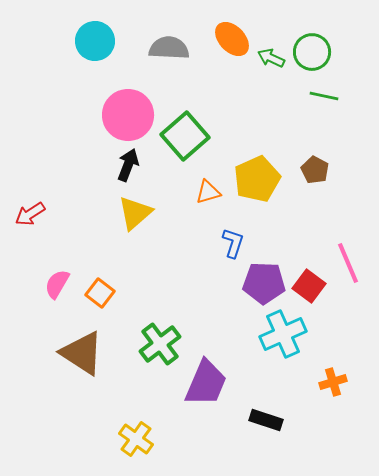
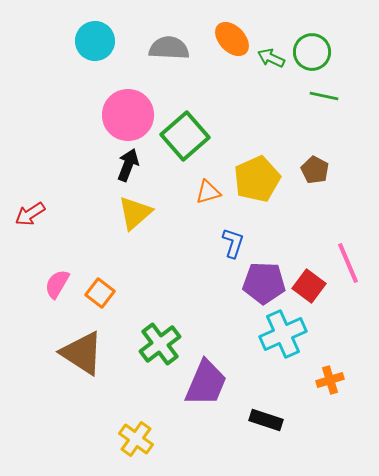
orange cross: moved 3 px left, 2 px up
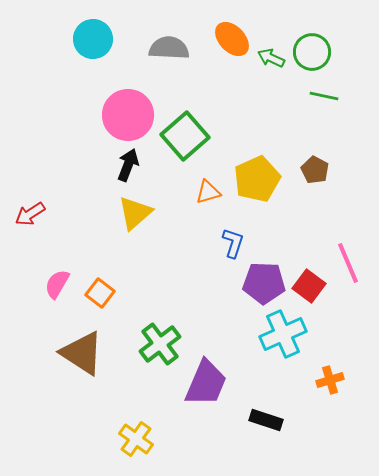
cyan circle: moved 2 px left, 2 px up
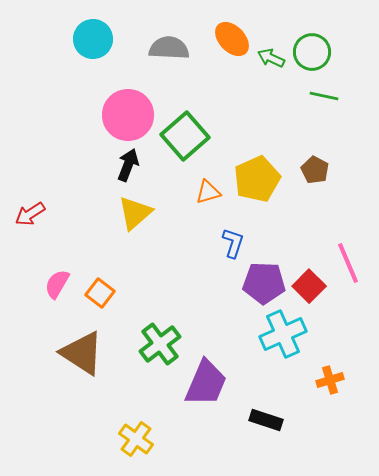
red square: rotated 8 degrees clockwise
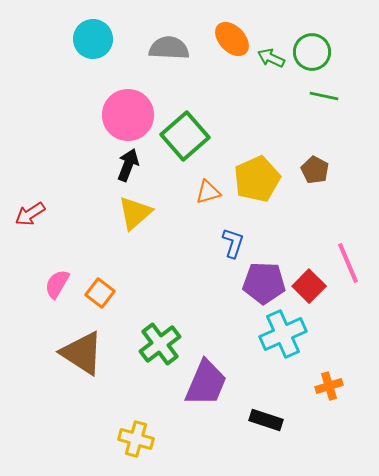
orange cross: moved 1 px left, 6 px down
yellow cross: rotated 20 degrees counterclockwise
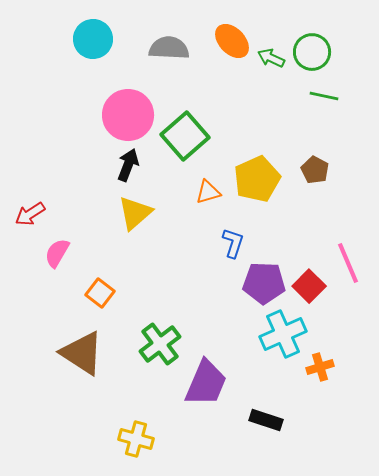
orange ellipse: moved 2 px down
pink semicircle: moved 31 px up
orange cross: moved 9 px left, 19 px up
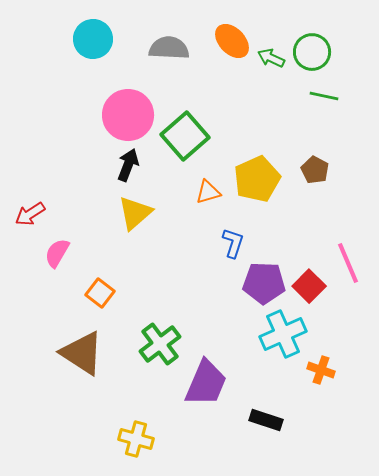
orange cross: moved 1 px right, 3 px down; rotated 36 degrees clockwise
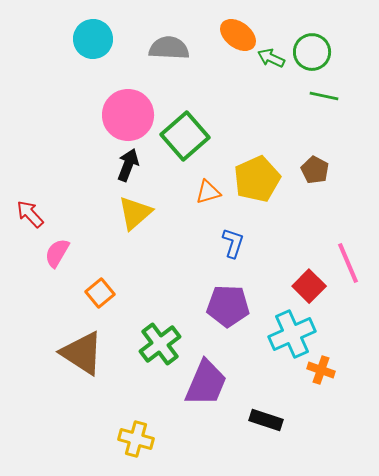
orange ellipse: moved 6 px right, 6 px up; rotated 9 degrees counterclockwise
red arrow: rotated 80 degrees clockwise
purple pentagon: moved 36 px left, 23 px down
orange square: rotated 12 degrees clockwise
cyan cross: moved 9 px right
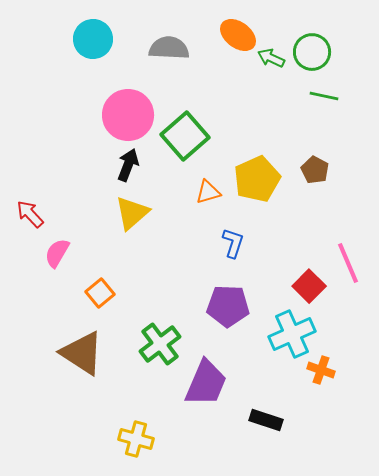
yellow triangle: moved 3 px left
